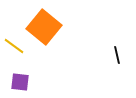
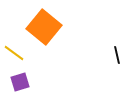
yellow line: moved 7 px down
purple square: rotated 24 degrees counterclockwise
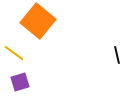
orange square: moved 6 px left, 6 px up
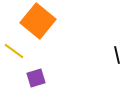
yellow line: moved 2 px up
purple square: moved 16 px right, 4 px up
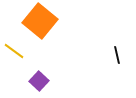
orange square: moved 2 px right
purple square: moved 3 px right, 3 px down; rotated 30 degrees counterclockwise
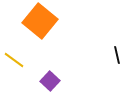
yellow line: moved 9 px down
purple square: moved 11 px right
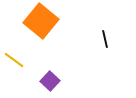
orange square: moved 1 px right
black line: moved 12 px left, 16 px up
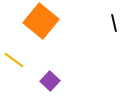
black line: moved 9 px right, 16 px up
